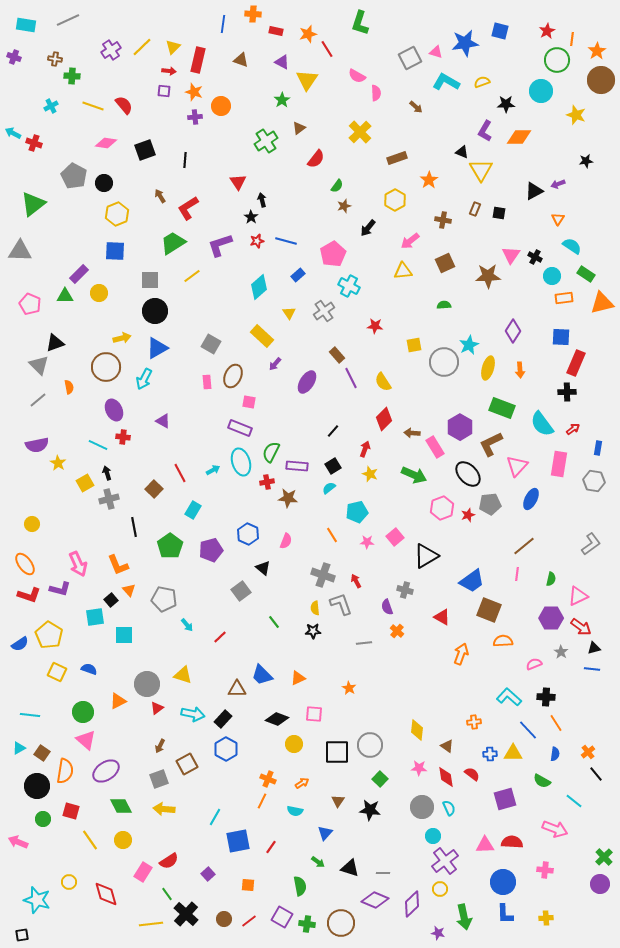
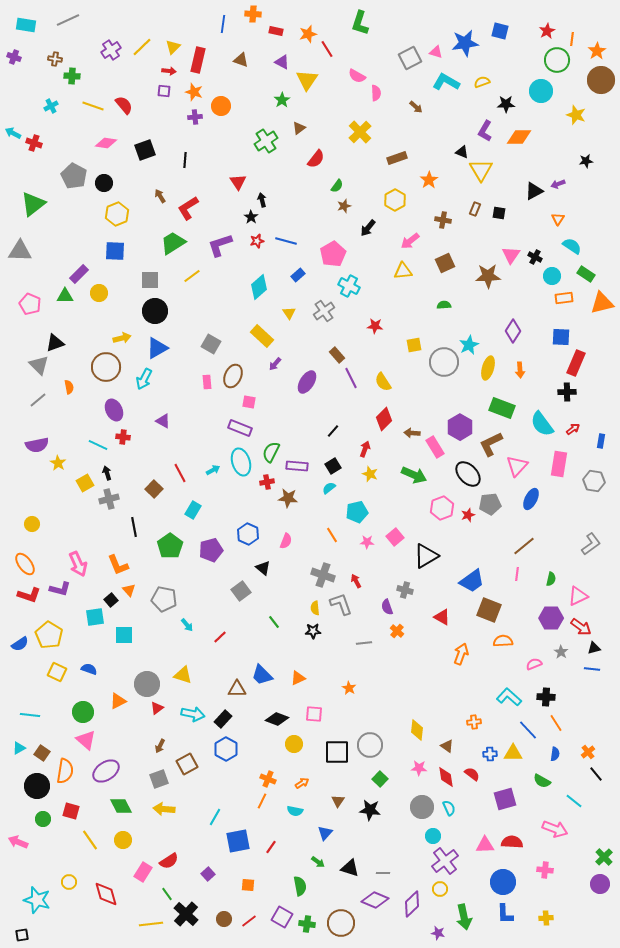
blue rectangle at (598, 448): moved 3 px right, 7 px up
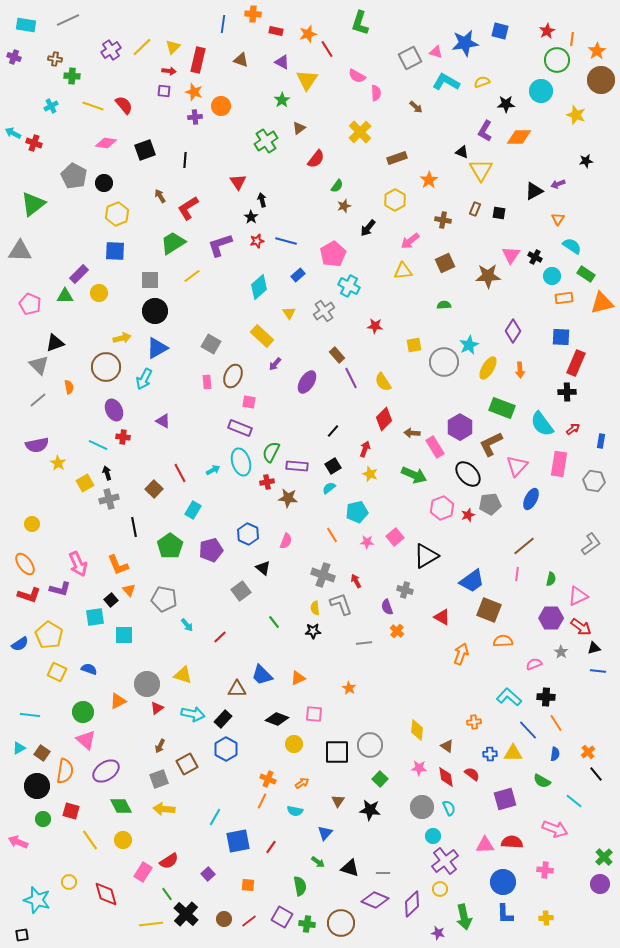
yellow ellipse at (488, 368): rotated 15 degrees clockwise
blue line at (592, 669): moved 6 px right, 2 px down
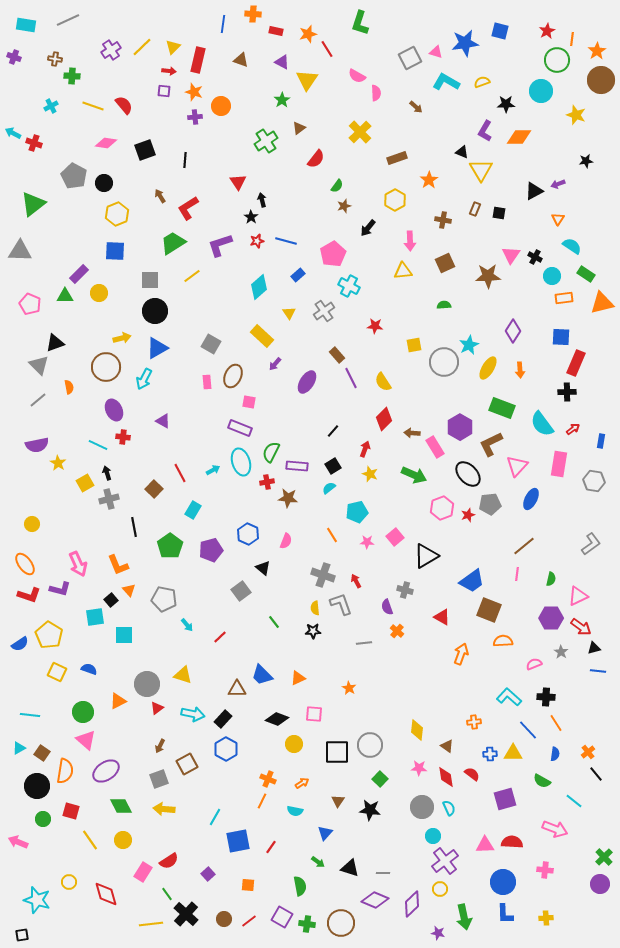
pink arrow at (410, 241): rotated 54 degrees counterclockwise
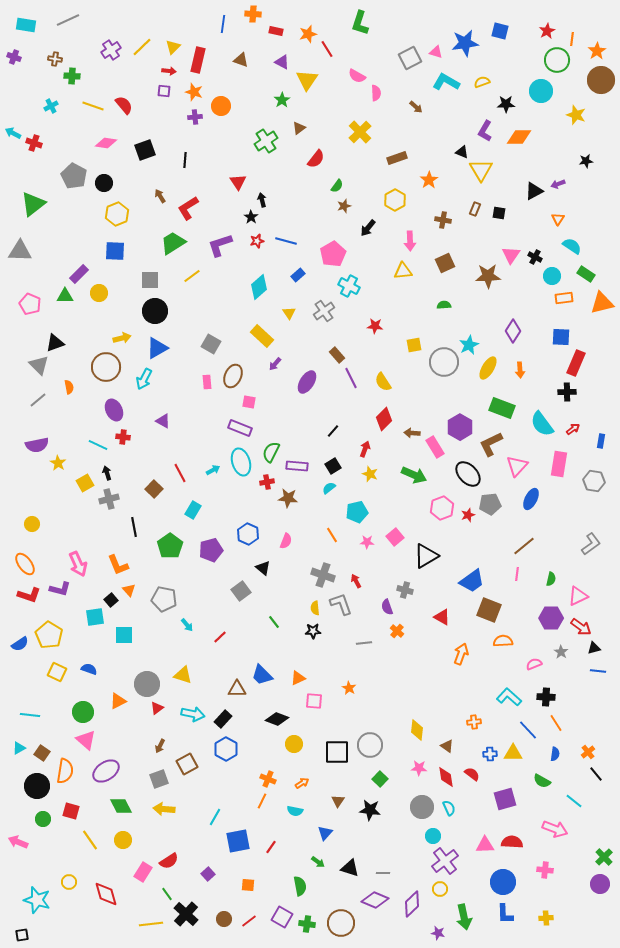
pink square at (314, 714): moved 13 px up
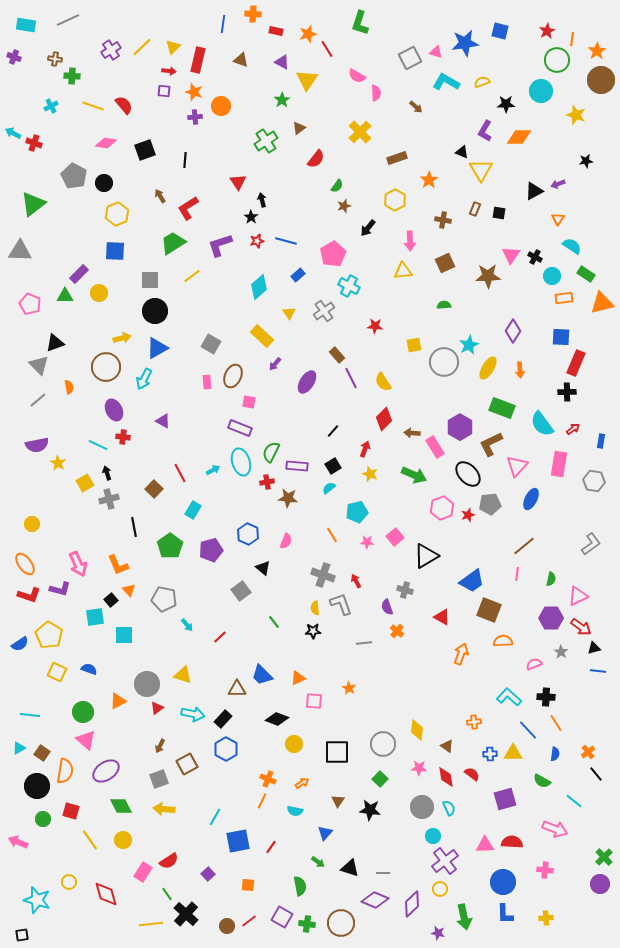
gray circle at (370, 745): moved 13 px right, 1 px up
brown circle at (224, 919): moved 3 px right, 7 px down
